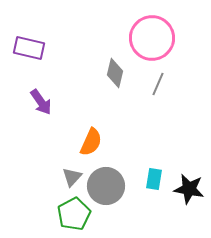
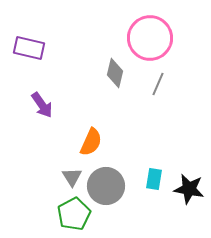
pink circle: moved 2 px left
purple arrow: moved 1 px right, 3 px down
gray triangle: rotated 15 degrees counterclockwise
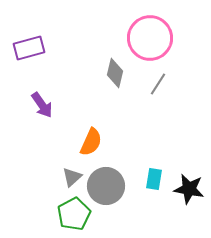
purple rectangle: rotated 28 degrees counterclockwise
gray line: rotated 10 degrees clockwise
gray triangle: rotated 20 degrees clockwise
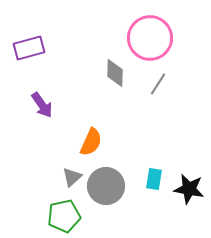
gray diamond: rotated 12 degrees counterclockwise
green pentagon: moved 10 px left, 2 px down; rotated 16 degrees clockwise
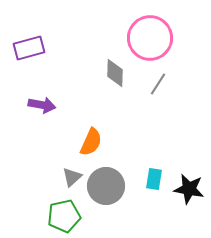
purple arrow: rotated 44 degrees counterclockwise
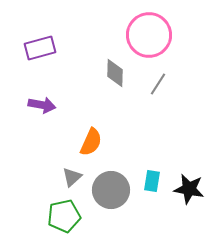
pink circle: moved 1 px left, 3 px up
purple rectangle: moved 11 px right
cyan rectangle: moved 2 px left, 2 px down
gray circle: moved 5 px right, 4 px down
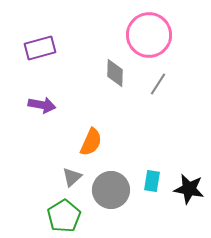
green pentagon: rotated 20 degrees counterclockwise
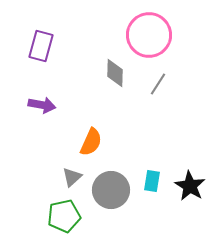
purple rectangle: moved 1 px right, 2 px up; rotated 60 degrees counterclockwise
black star: moved 1 px right, 3 px up; rotated 20 degrees clockwise
green pentagon: rotated 20 degrees clockwise
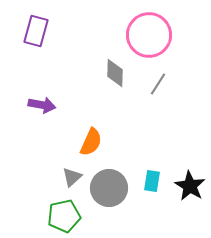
purple rectangle: moved 5 px left, 15 px up
gray circle: moved 2 px left, 2 px up
